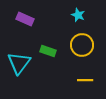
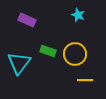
purple rectangle: moved 2 px right, 1 px down
yellow circle: moved 7 px left, 9 px down
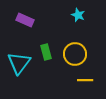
purple rectangle: moved 2 px left
green rectangle: moved 2 px left, 1 px down; rotated 56 degrees clockwise
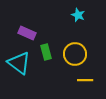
purple rectangle: moved 2 px right, 13 px down
cyan triangle: rotated 30 degrees counterclockwise
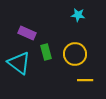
cyan star: rotated 16 degrees counterclockwise
